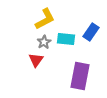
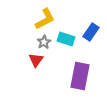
cyan rectangle: rotated 12 degrees clockwise
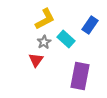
blue rectangle: moved 1 px left, 7 px up
cyan rectangle: rotated 24 degrees clockwise
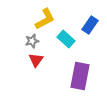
gray star: moved 12 px left, 1 px up; rotated 16 degrees clockwise
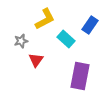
gray star: moved 11 px left
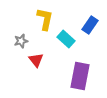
yellow L-shape: rotated 50 degrees counterclockwise
red triangle: rotated 14 degrees counterclockwise
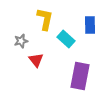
blue rectangle: rotated 36 degrees counterclockwise
